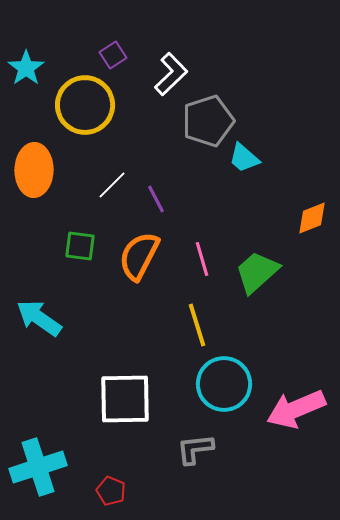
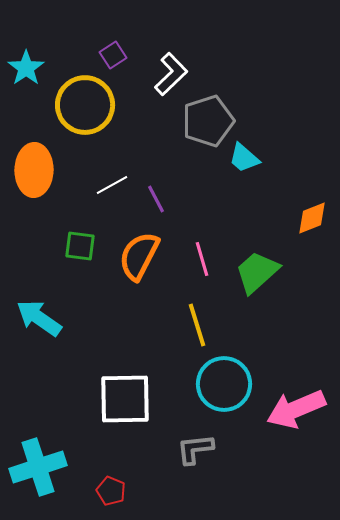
white line: rotated 16 degrees clockwise
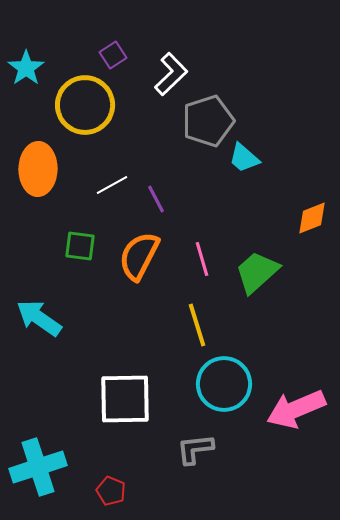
orange ellipse: moved 4 px right, 1 px up
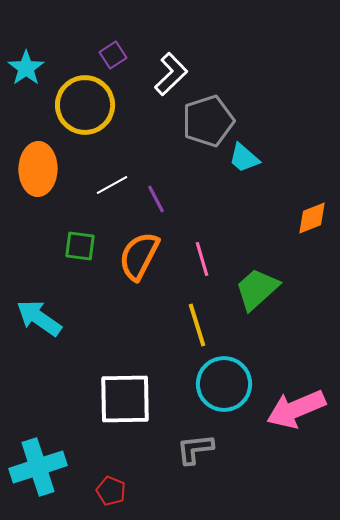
green trapezoid: moved 17 px down
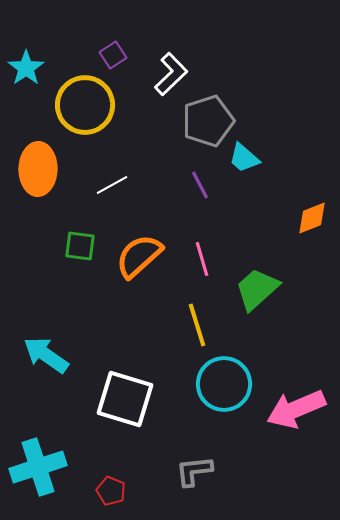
purple line: moved 44 px right, 14 px up
orange semicircle: rotated 21 degrees clockwise
cyan arrow: moved 7 px right, 37 px down
white square: rotated 18 degrees clockwise
gray L-shape: moved 1 px left, 22 px down
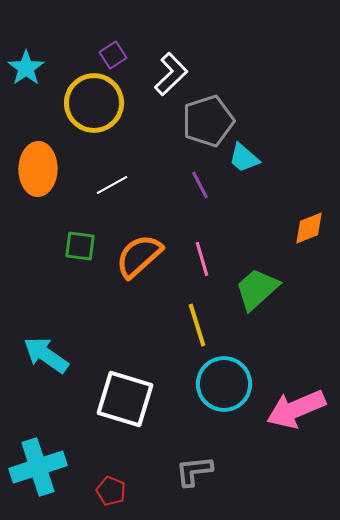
yellow circle: moved 9 px right, 2 px up
orange diamond: moved 3 px left, 10 px down
